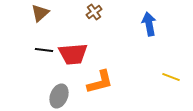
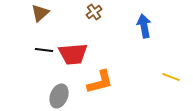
blue arrow: moved 5 px left, 2 px down
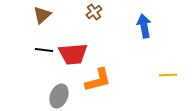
brown triangle: moved 2 px right, 2 px down
yellow line: moved 3 px left, 2 px up; rotated 24 degrees counterclockwise
orange L-shape: moved 2 px left, 2 px up
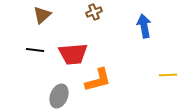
brown cross: rotated 14 degrees clockwise
black line: moved 9 px left
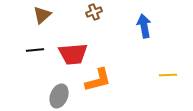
black line: rotated 12 degrees counterclockwise
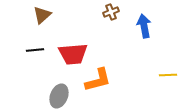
brown cross: moved 17 px right
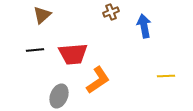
yellow line: moved 2 px left, 1 px down
orange L-shape: rotated 20 degrees counterclockwise
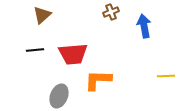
orange L-shape: rotated 144 degrees counterclockwise
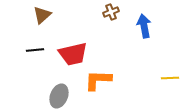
red trapezoid: rotated 8 degrees counterclockwise
yellow line: moved 4 px right, 2 px down
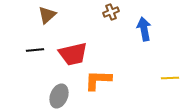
brown triangle: moved 5 px right
blue arrow: moved 3 px down
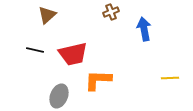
black line: rotated 18 degrees clockwise
